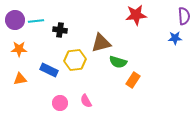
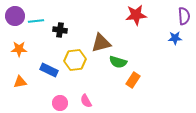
purple circle: moved 4 px up
orange triangle: moved 3 px down
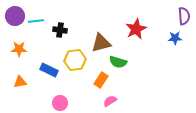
red star: moved 14 px down; rotated 20 degrees counterclockwise
orange rectangle: moved 32 px left
pink semicircle: moved 24 px right; rotated 88 degrees clockwise
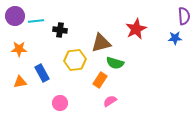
green semicircle: moved 3 px left, 1 px down
blue rectangle: moved 7 px left, 3 px down; rotated 36 degrees clockwise
orange rectangle: moved 1 px left
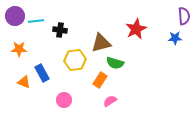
orange triangle: moved 4 px right; rotated 32 degrees clockwise
pink circle: moved 4 px right, 3 px up
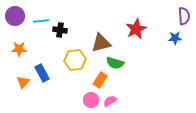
cyan line: moved 5 px right
orange triangle: moved 1 px left; rotated 48 degrees clockwise
pink circle: moved 27 px right
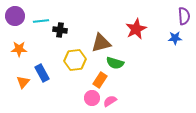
pink circle: moved 1 px right, 2 px up
